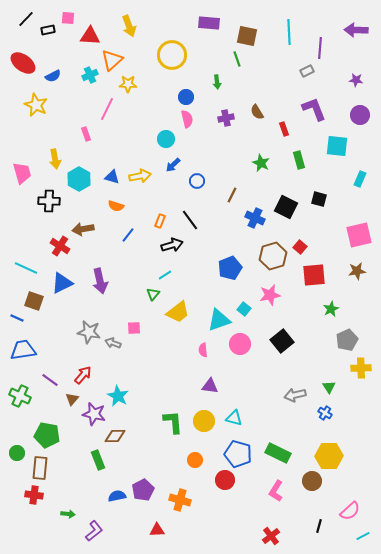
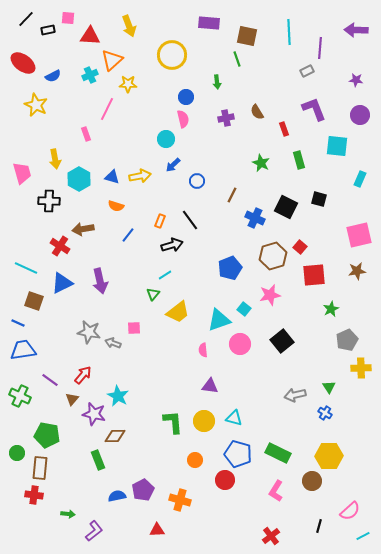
pink semicircle at (187, 119): moved 4 px left
blue line at (17, 318): moved 1 px right, 5 px down
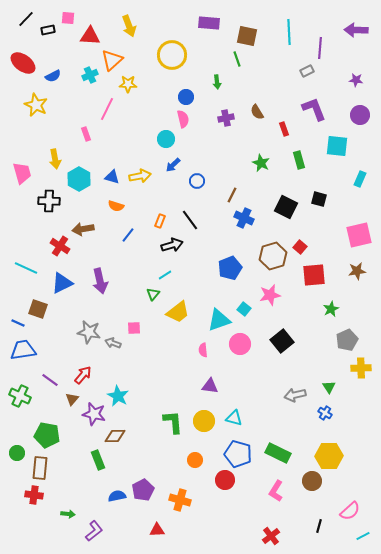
blue cross at (255, 218): moved 11 px left
brown square at (34, 301): moved 4 px right, 8 px down
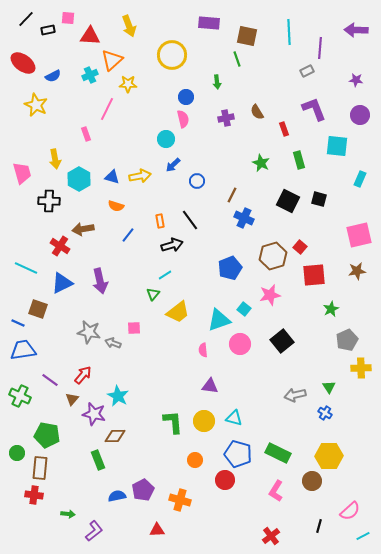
black square at (286, 207): moved 2 px right, 6 px up
orange rectangle at (160, 221): rotated 32 degrees counterclockwise
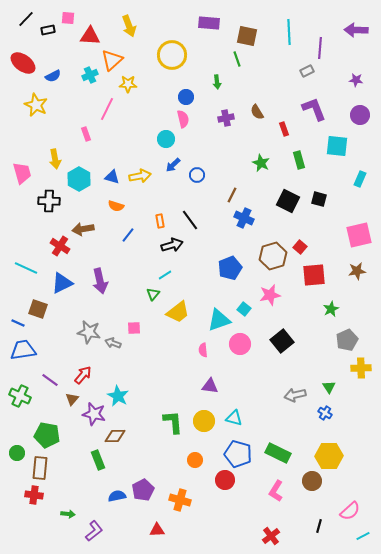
blue circle at (197, 181): moved 6 px up
